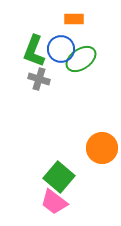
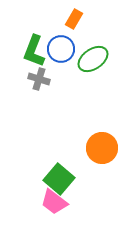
orange rectangle: rotated 60 degrees counterclockwise
green ellipse: moved 12 px right
green square: moved 2 px down
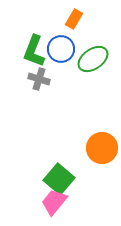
pink trapezoid: rotated 92 degrees clockwise
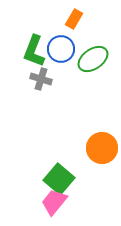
gray cross: moved 2 px right
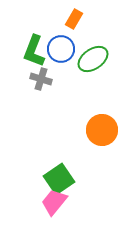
orange circle: moved 18 px up
green square: rotated 16 degrees clockwise
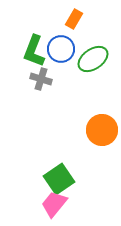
pink trapezoid: moved 2 px down
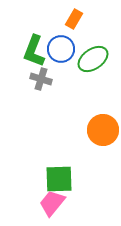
orange circle: moved 1 px right
green square: rotated 32 degrees clockwise
pink trapezoid: moved 2 px left, 1 px up
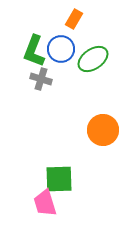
pink trapezoid: moved 7 px left; rotated 56 degrees counterclockwise
